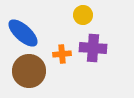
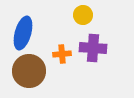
blue ellipse: rotated 64 degrees clockwise
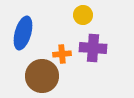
brown circle: moved 13 px right, 5 px down
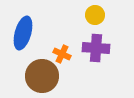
yellow circle: moved 12 px right
purple cross: moved 3 px right
orange cross: rotated 30 degrees clockwise
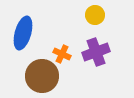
purple cross: moved 4 px down; rotated 24 degrees counterclockwise
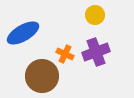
blue ellipse: rotated 44 degrees clockwise
orange cross: moved 3 px right
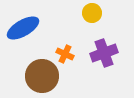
yellow circle: moved 3 px left, 2 px up
blue ellipse: moved 5 px up
purple cross: moved 8 px right, 1 px down
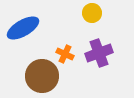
purple cross: moved 5 px left
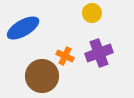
orange cross: moved 2 px down
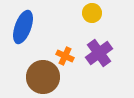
blue ellipse: moved 1 px up; rotated 40 degrees counterclockwise
purple cross: rotated 16 degrees counterclockwise
brown circle: moved 1 px right, 1 px down
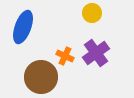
purple cross: moved 3 px left
brown circle: moved 2 px left
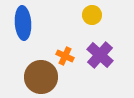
yellow circle: moved 2 px down
blue ellipse: moved 4 px up; rotated 24 degrees counterclockwise
purple cross: moved 4 px right, 2 px down; rotated 12 degrees counterclockwise
